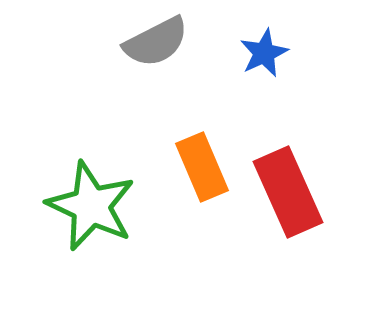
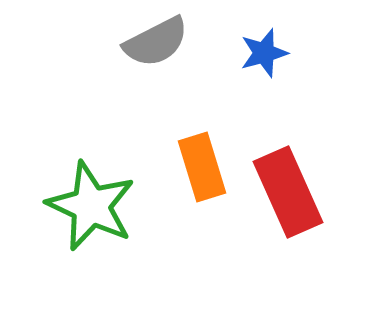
blue star: rotated 9 degrees clockwise
orange rectangle: rotated 6 degrees clockwise
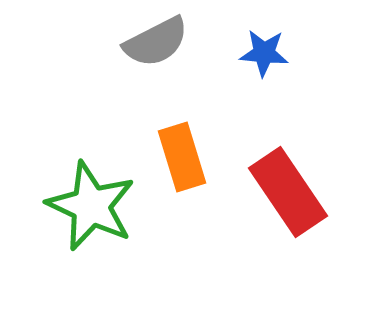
blue star: rotated 21 degrees clockwise
orange rectangle: moved 20 px left, 10 px up
red rectangle: rotated 10 degrees counterclockwise
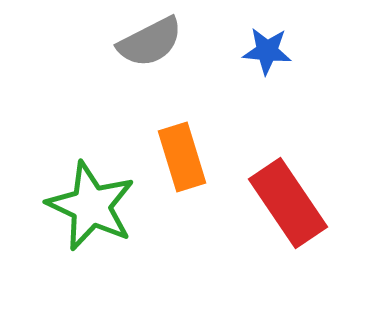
gray semicircle: moved 6 px left
blue star: moved 3 px right, 2 px up
red rectangle: moved 11 px down
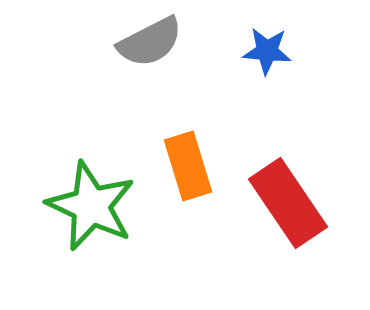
orange rectangle: moved 6 px right, 9 px down
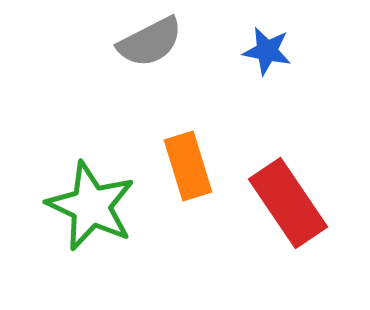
blue star: rotated 6 degrees clockwise
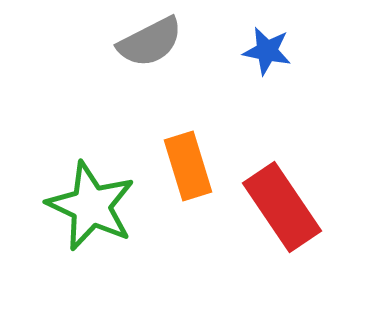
red rectangle: moved 6 px left, 4 px down
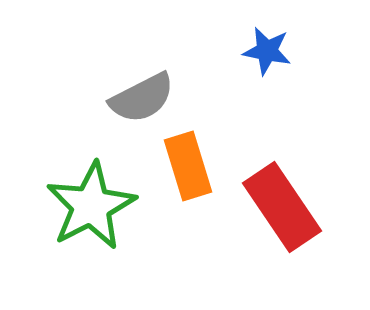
gray semicircle: moved 8 px left, 56 px down
green star: rotated 20 degrees clockwise
